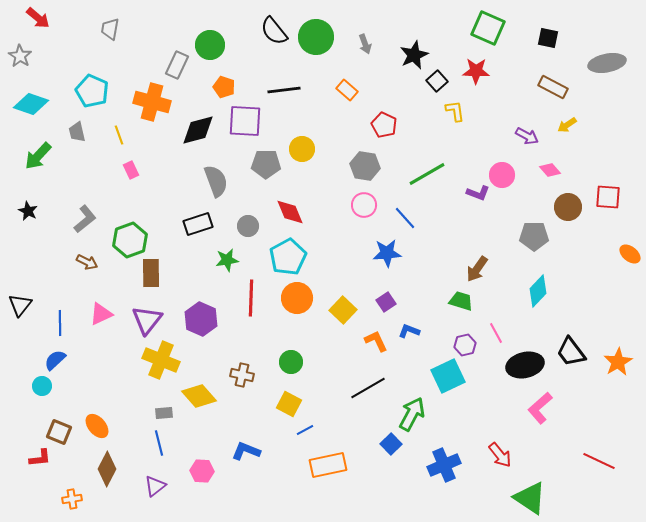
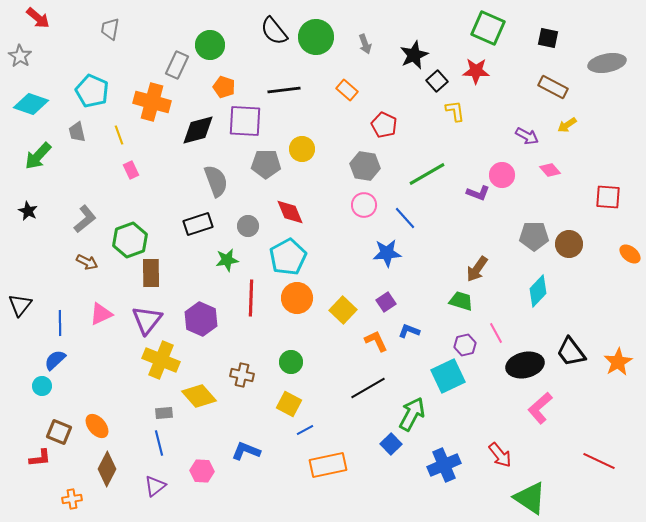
brown circle at (568, 207): moved 1 px right, 37 px down
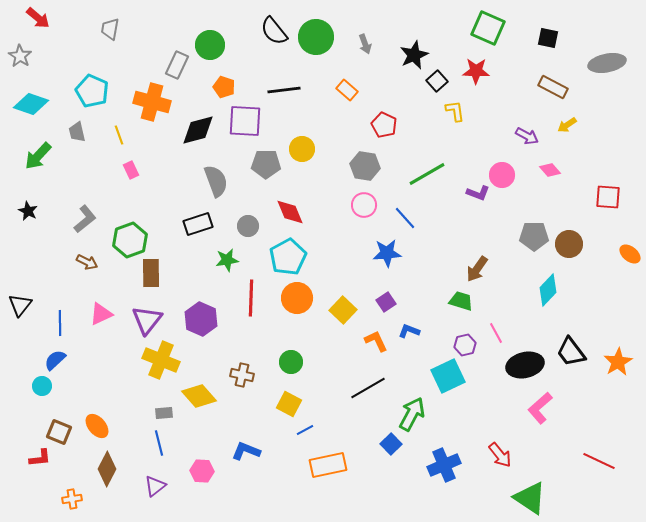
cyan diamond at (538, 291): moved 10 px right, 1 px up
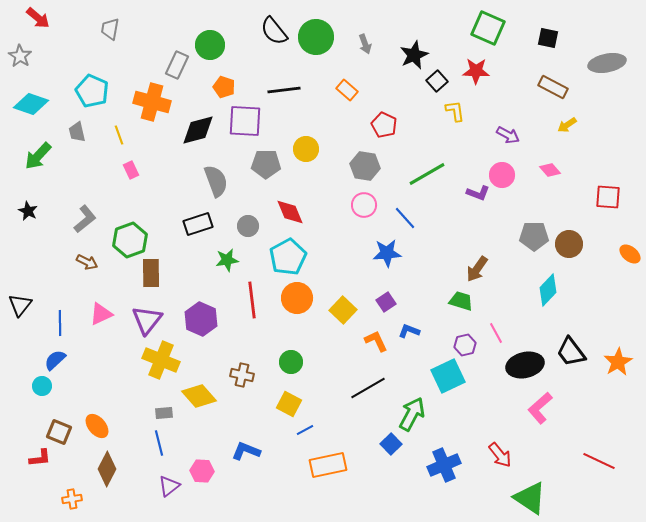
purple arrow at (527, 136): moved 19 px left, 1 px up
yellow circle at (302, 149): moved 4 px right
red line at (251, 298): moved 1 px right, 2 px down; rotated 9 degrees counterclockwise
purple triangle at (155, 486): moved 14 px right
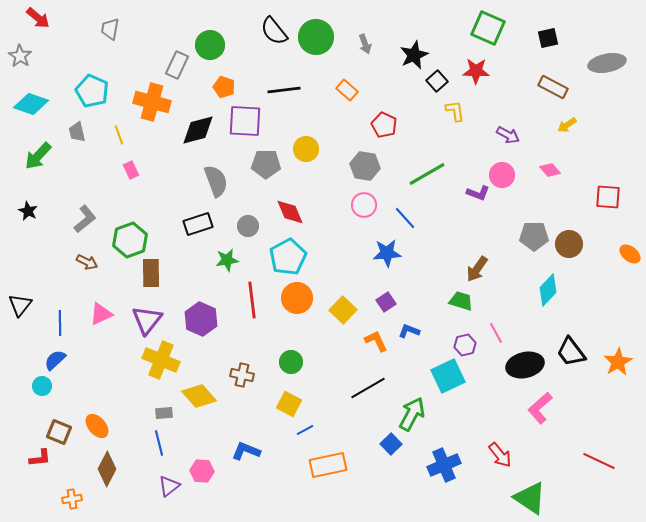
black square at (548, 38): rotated 25 degrees counterclockwise
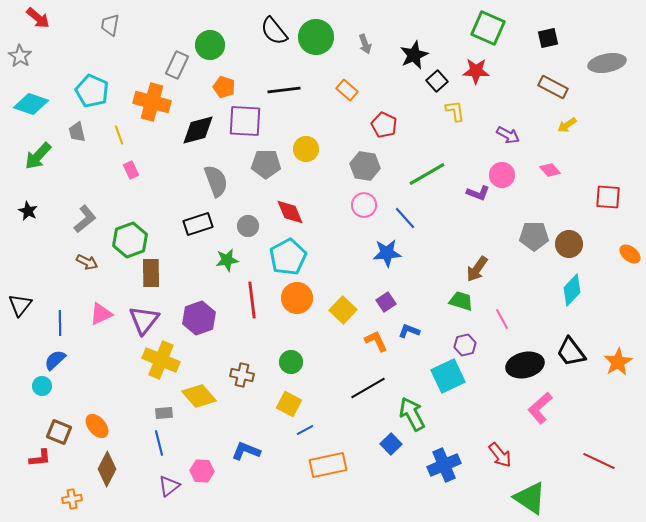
gray trapezoid at (110, 29): moved 4 px up
cyan diamond at (548, 290): moved 24 px right
purple hexagon at (201, 319): moved 2 px left, 1 px up; rotated 16 degrees clockwise
purple triangle at (147, 320): moved 3 px left
pink line at (496, 333): moved 6 px right, 14 px up
green arrow at (412, 414): rotated 56 degrees counterclockwise
